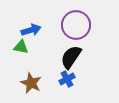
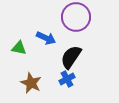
purple circle: moved 8 px up
blue arrow: moved 15 px right, 8 px down; rotated 42 degrees clockwise
green triangle: moved 2 px left, 1 px down
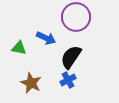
blue cross: moved 1 px right, 1 px down
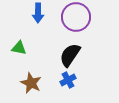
blue arrow: moved 8 px left, 25 px up; rotated 66 degrees clockwise
black semicircle: moved 1 px left, 2 px up
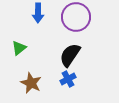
green triangle: rotated 49 degrees counterclockwise
blue cross: moved 1 px up
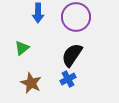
green triangle: moved 3 px right
black semicircle: moved 2 px right
